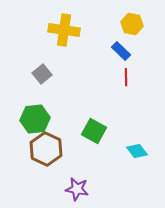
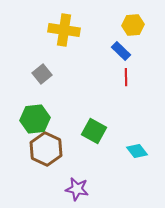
yellow hexagon: moved 1 px right, 1 px down; rotated 15 degrees counterclockwise
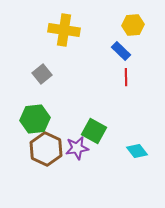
purple star: moved 41 px up; rotated 20 degrees counterclockwise
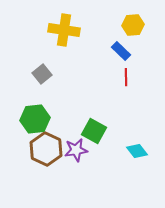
purple star: moved 1 px left, 2 px down
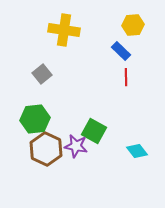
purple star: moved 4 px up; rotated 20 degrees clockwise
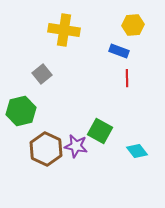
blue rectangle: moved 2 px left; rotated 24 degrees counterclockwise
red line: moved 1 px right, 1 px down
green hexagon: moved 14 px left, 8 px up; rotated 8 degrees counterclockwise
green square: moved 6 px right
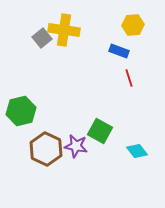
gray square: moved 36 px up
red line: moved 2 px right; rotated 18 degrees counterclockwise
